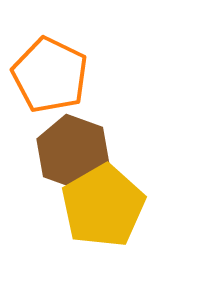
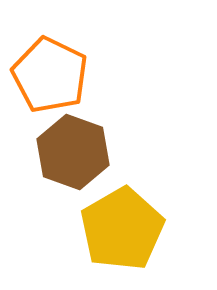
yellow pentagon: moved 19 px right, 23 px down
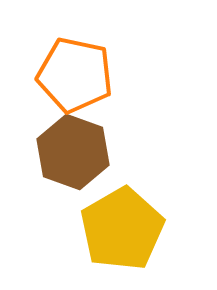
orange pentagon: moved 25 px right; rotated 14 degrees counterclockwise
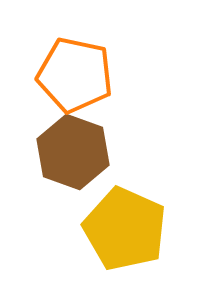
yellow pentagon: moved 3 px right; rotated 18 degrees counterclockwise
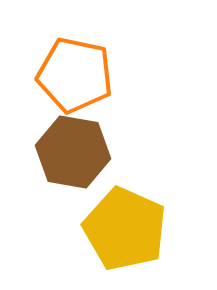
brown hexagon: rotated 10 degrees counterclockwise
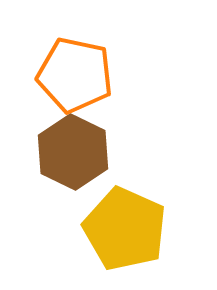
brown hexagon: rotated 16 degrees clockwise
